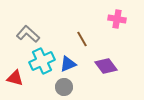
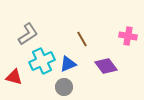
pink cross: moved 11 px right, 17 px down
gray L-shape: rotated 105 degrees clockwise
red triangle: moved 1 px left, 1 px up
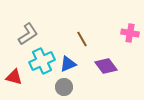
pink cross: moved 2 px right, 3 px up
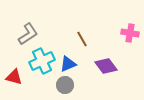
gray circle: moved 1 px right, 2 px up
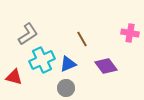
cyan cross: moved 1 px up
gray circle: moved 1 px right, 3 px down
